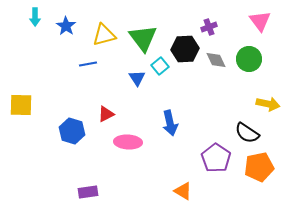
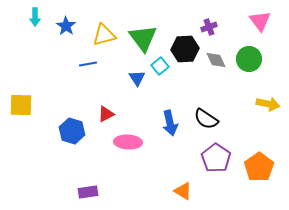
black semicircle: moved 41 px left, 14 px up
orange pentagon: rotated 24 degrees counterclockwise
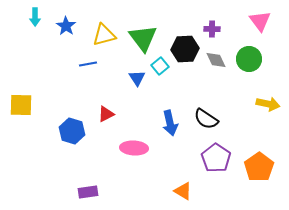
purple cross: moved 3 px right, 2 px down; rotated 21 degrees clockwise
pink ellipse: moved 6 px right, 6 px down
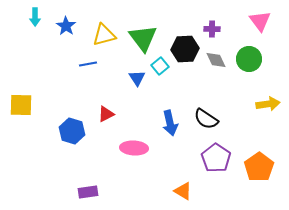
yellow arrow: rotated 20 degrees counterclockwise
